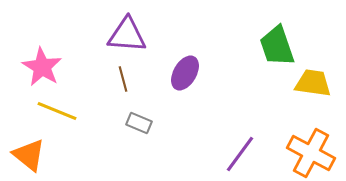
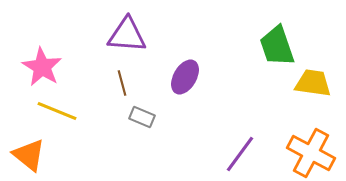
purple ellipse: moved 4 px down
brown line: moved 1 px left, 4 px down
gray rectangle: moved 3 px right, 6 px up
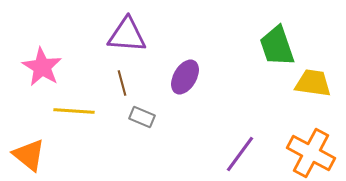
yellow line: moved 17 px right; rotated 18 degrees counterclockwise
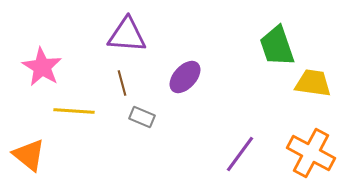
purple ellipse: rotated 12 degrees clockwise
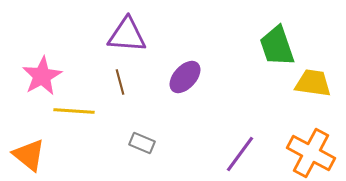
pink star: moved 9 px down; rotated 12 degrees clockwise
brown line: moved 2 px left, 1 px up
gray rectangle: moved 26 px down
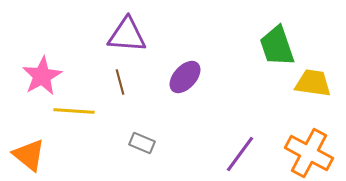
orange cross: moved 2 px left
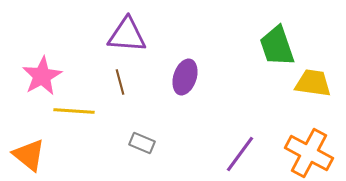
purple ellipse: rotated 24 degrees counterclockwise
